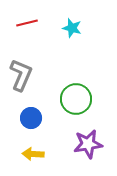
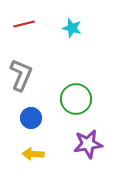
red line: moved 3 px left, 1 px down
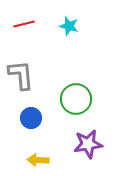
cyan star: moved 3 px left, 2 px up
gray L-shape: rotated 28 degrees counterclockwise
yellow arrow: moved 5 px right, 6 px down
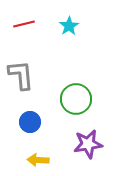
cyan star: rotated 24 degrees clockwise
blue circle: moved 1 px left, 4 px down
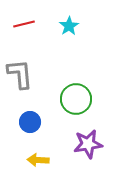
gray L-shape: moved 1 px left, 1 px up
